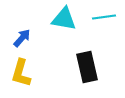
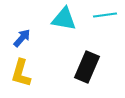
cyan line: moved 1 px right, 2 px up
black rectangle: rotated 36 degrees clockwise
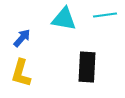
black rectangle: rotated 20 degrees counterclockwise
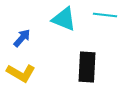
cyan line: rotated 15 degrees clockwise
cyan triangle: rotated 12 degrees clockwise
yellow L-shape: rotated 76 degrees counterclockwise
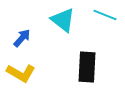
cyan line: rotated 15 degrees clockwise
cyan triangle: moved 1 px left, 1 px down; rotated 16 degrees clockwise
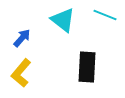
yellow L-shape: rotated 100 degrees clockwise
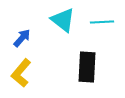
cyan line: moved 3 px left, 7 px down; rotated 25 degrees counterclockwise
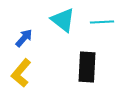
blue arrow: moved 2 px right
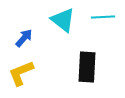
cyan line: moved 1 px right, 5 px up
yellow L-shape: rotated 28 degrees clockwise
